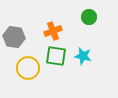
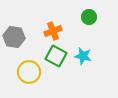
green square: rotated 20 degrees clockwise
yellow circle: moved 1 px right, 4 px down
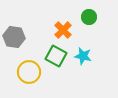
orange cross: moved 10 px right, 1 px up; rotated 24 degrees counterclockwise
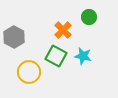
gray hexagon: rotated 20 degrees clockwise
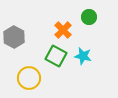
yellow circle: moved 6 px down
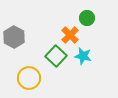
green circle: moved 2 px left, 1 px down
orange cross: moved 7 px right, 5 px down
green square: rotated 15 degrees clockwise
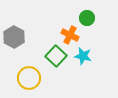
orange cross: rotated 18 degrees counterclockwise
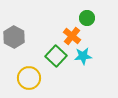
orange cross: moved 2 px right, 1 px down; rotated 12 degrees clockwise
cyan star: rotated 18 degrees counterclockwise
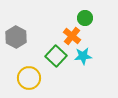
green circle: moved 2 px left
gray hexagon: moved 2 px right
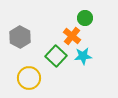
gray hexagon: moved 4 px right
